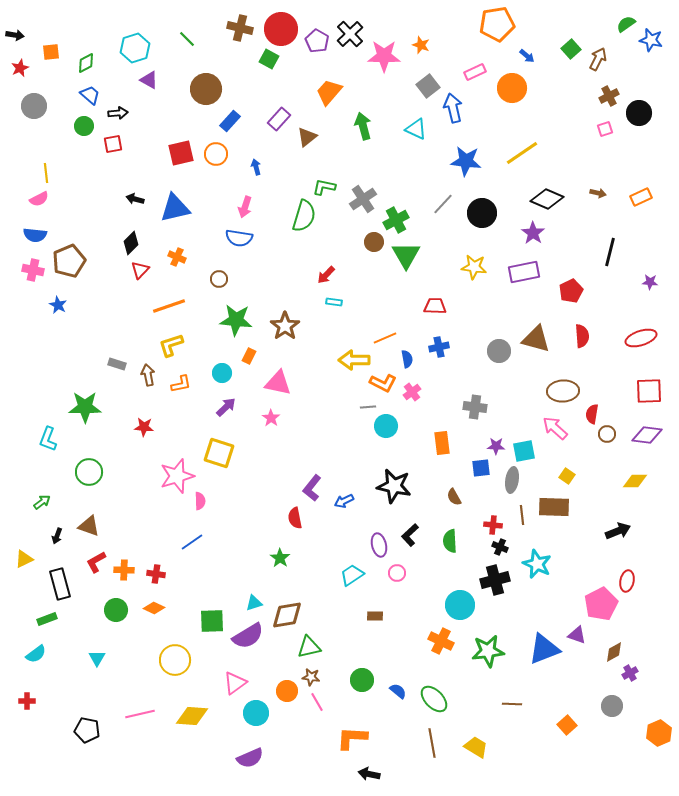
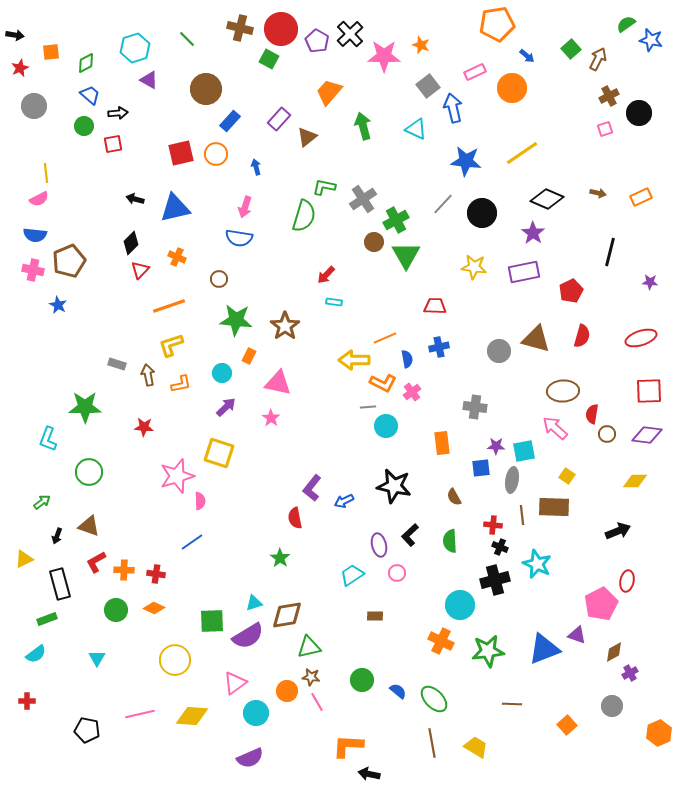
red semicircle at (582, 336): rotated 20 degrees clockwise
orange L-shape at (352, 738): moved 4 px left, 8 px down
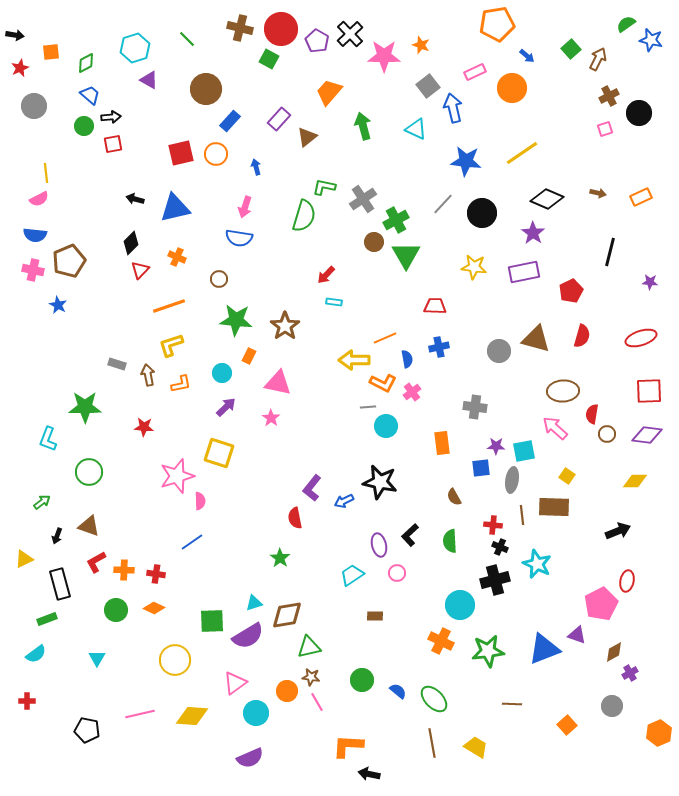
black arrow at (118, 113): moved 7 px left, 4 px down
black star at (394, 486): moved 14 px left, 4 px up
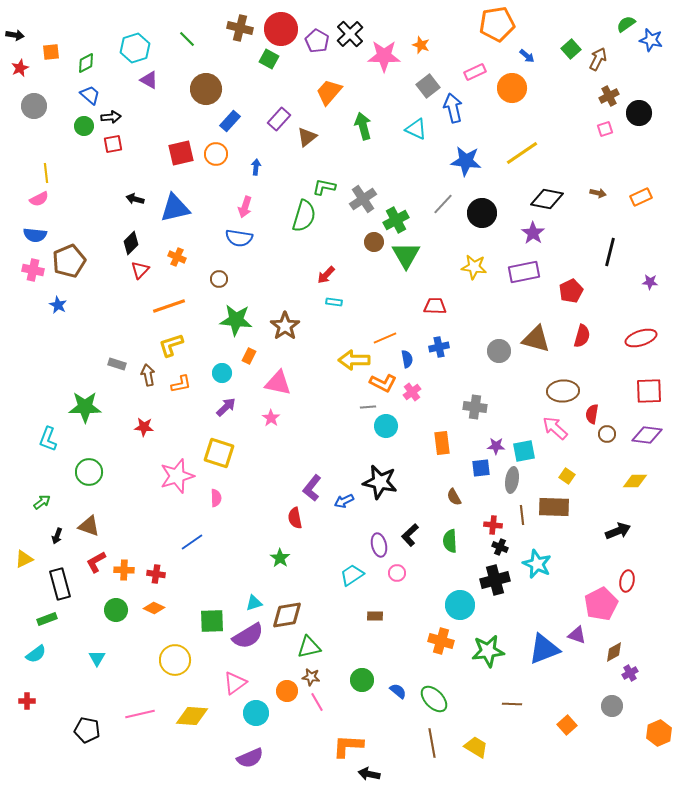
blue arrow at (256, 167): rotated 21 degrees clockwise
black diamond at (547, 199): rotated 12 degrees counterclockwise
pink semicircle at (200, 501): moved 16 px right, 3 px up
orange cross at (441, 641): rotated 10 degrees counterclockwise
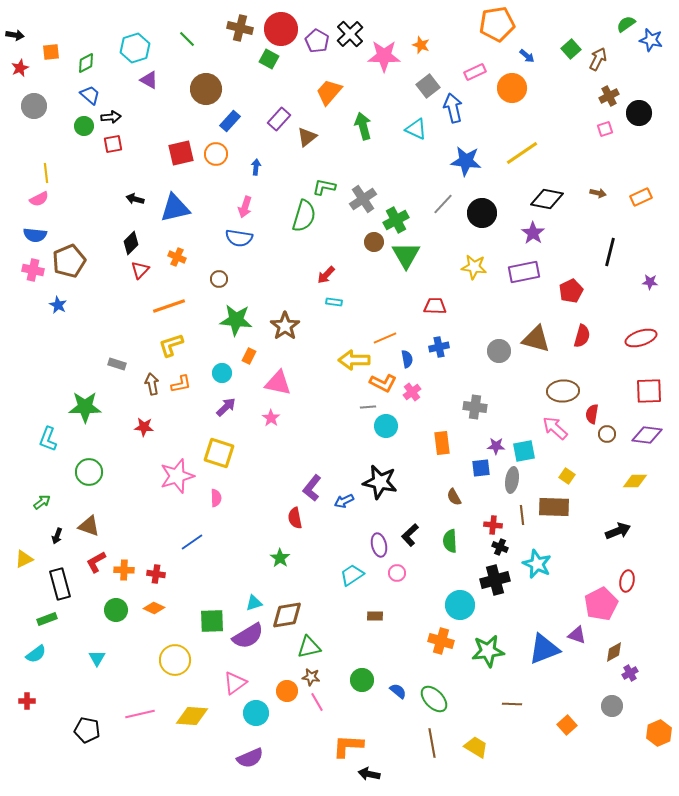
brown arrow at (148, 375): moved 4 px right, 9 px down
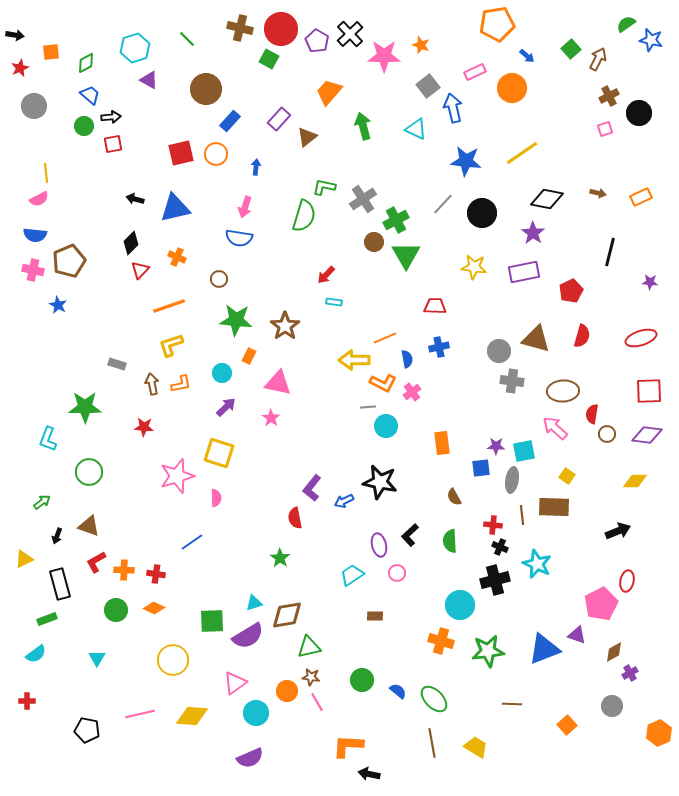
gray cross at (475, 407): moved 37 px right, 26 px up
yellow circle at (175, 660): moved 2 px left
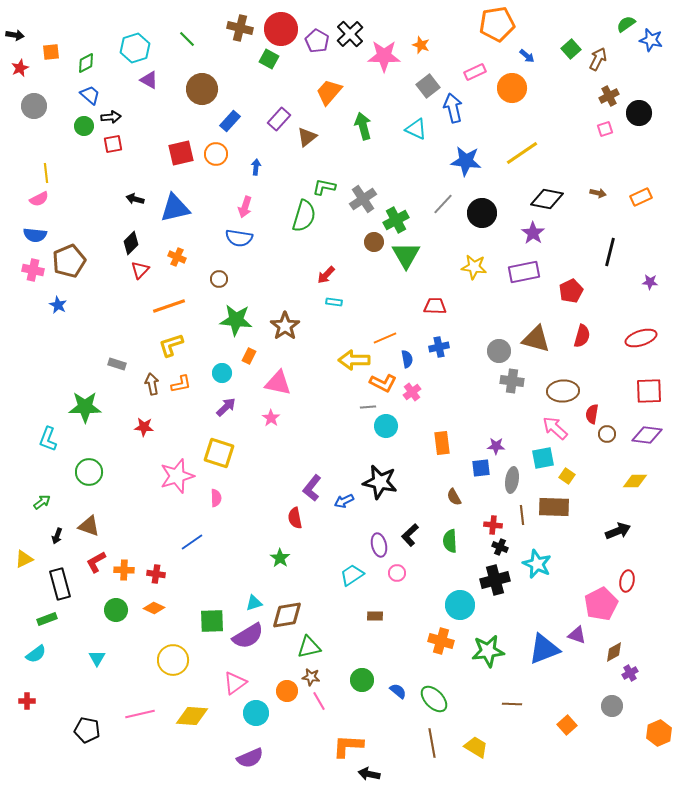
brown circle at (206, 89): moved 4 px left
cyan square at (524, 451): moved 19 px right, 7 px down
pink line at (317, 702): moved 2 px right, 1 px up
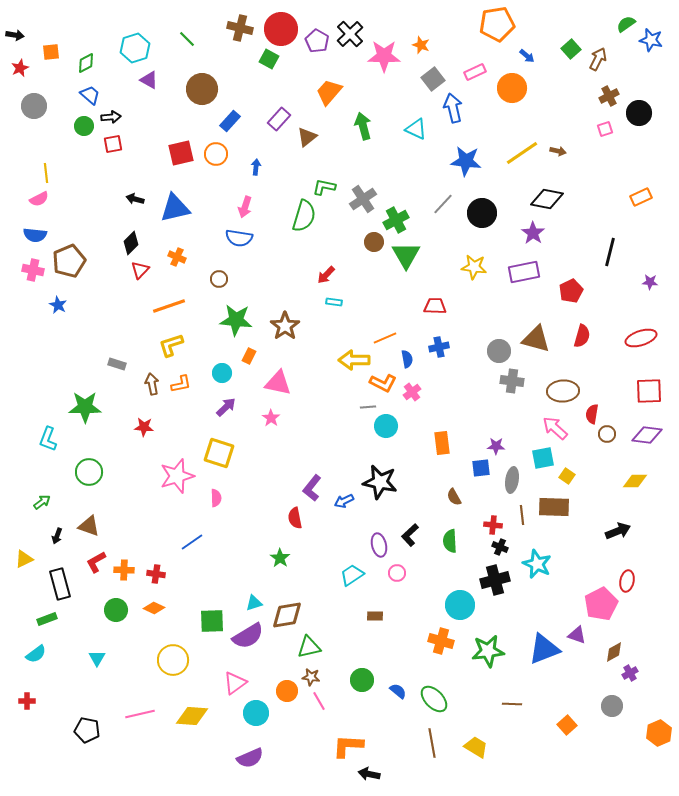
gray square at (428, 86): moved 5 px right, 7 px up
brown arrow at (598, 193): moved 40 px left, 42 px up
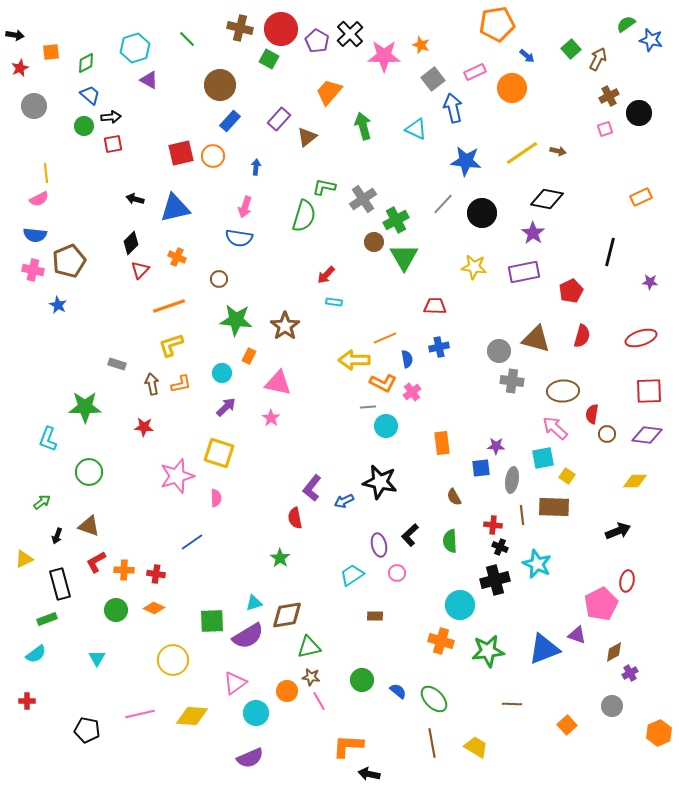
brown circle at (202, 89): moved 18 px right, 4 px up
orange circle at (216, 154): moved 3 px left, 2 px down
green triangle at (406, 255): moved 2 px left, 2 px down
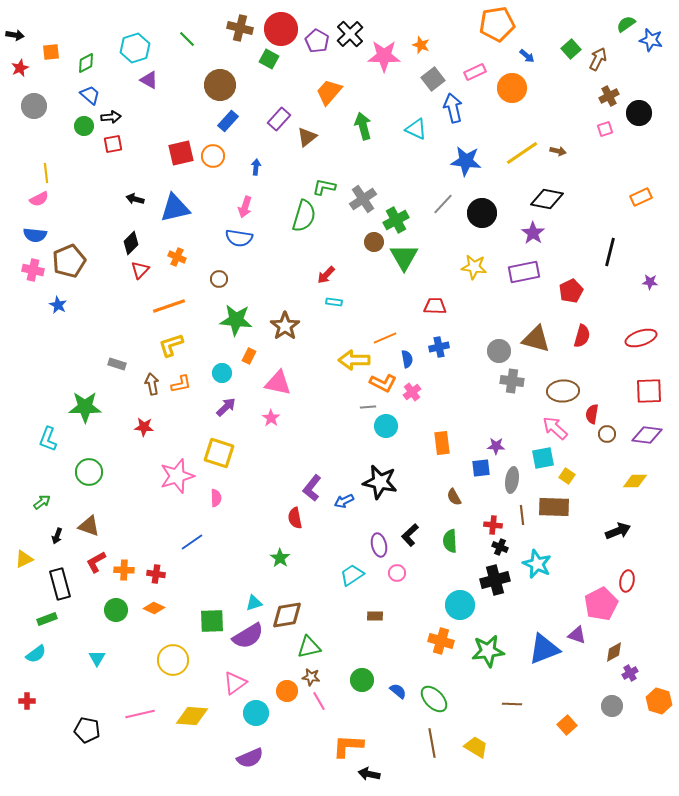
blue rectangle at (230, 121): moved 2 px left
orange hexagon at (659, 733): moved 32 px up; rotated 20 degrees counterclockwise
